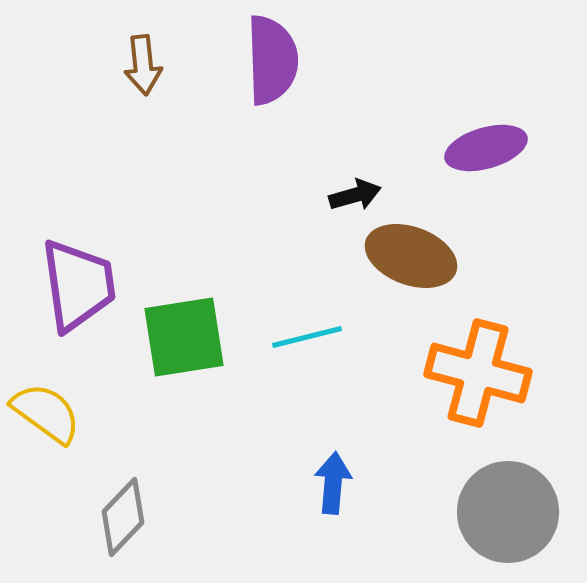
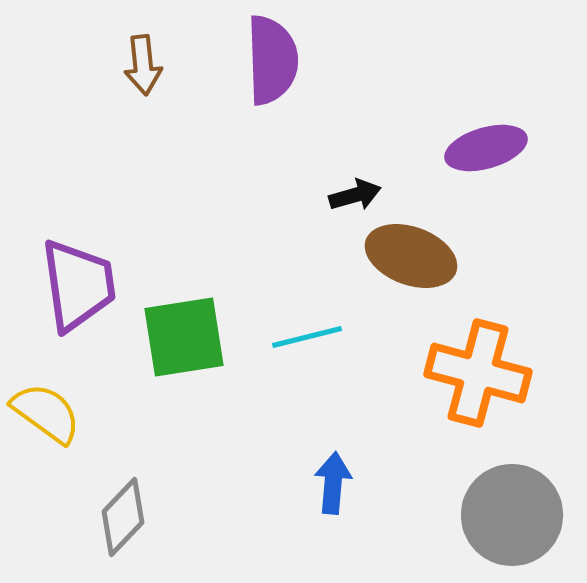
gray circle: moved 4 px right, 3 px down
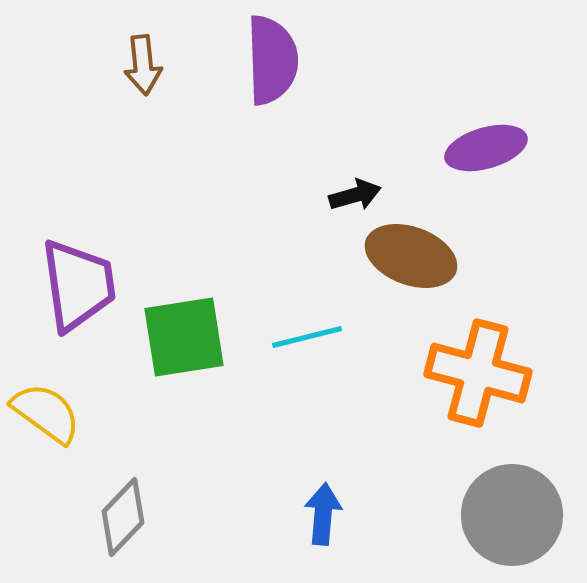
blue arrow: moved 10 px left, 31 px down
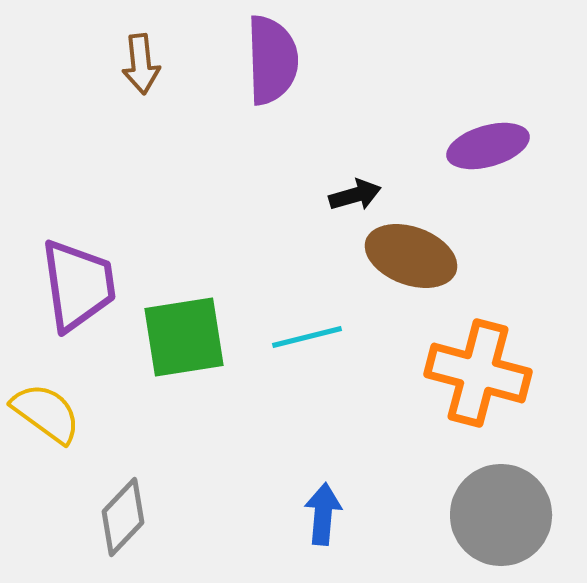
brown arrow: moved 2 px left, 1 px up
purple ellipse: moved 2 px right, 2 px up
gray circle: moved 11 px left
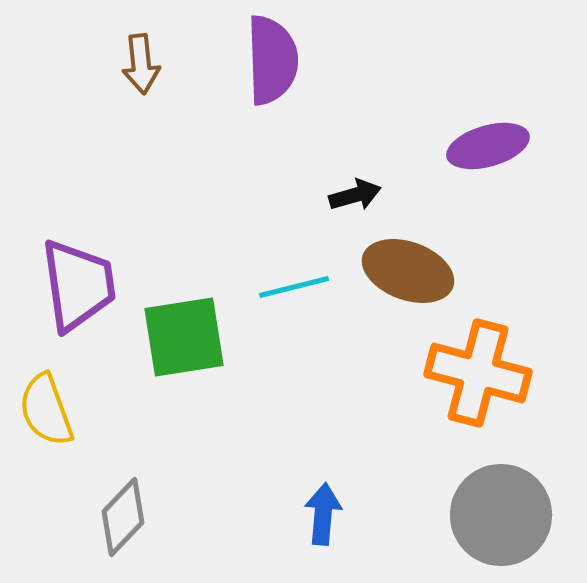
brown ellipse: moved 3 px left, 15 px down
cyan line: moved 13 px left, 50 px up
yellow semicircle: moved 3 px up; rotated 146 degrees counterclockwise
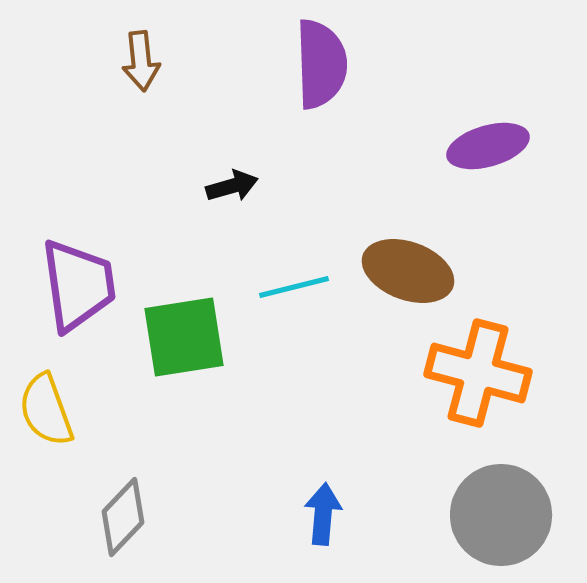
purple semicircle: moved 49 px right, 4 px down
brown arrow: moved 3 px up
black arrow: moved 123 px left, 9 px up
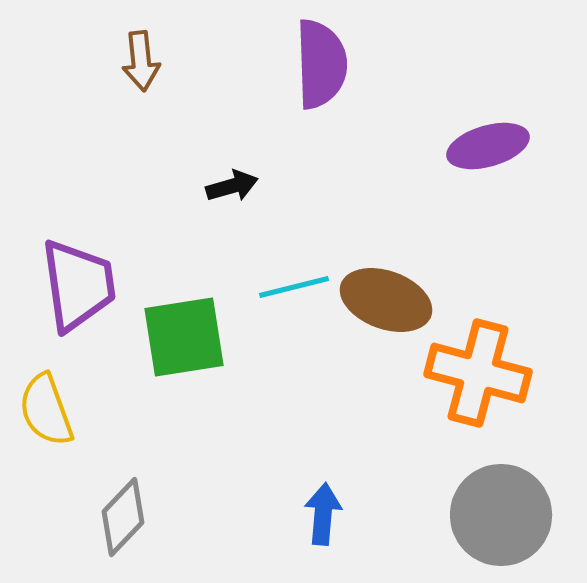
brown ellipse: moved 22 px left, 29 px down
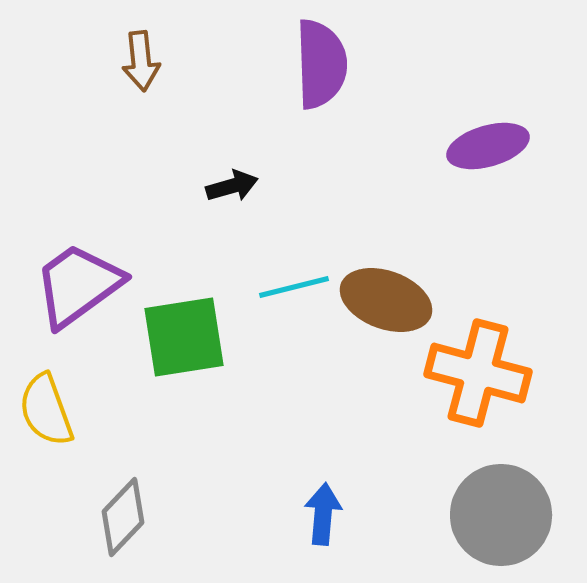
purple trapezoid: rotated 118 degrees counterclockwise
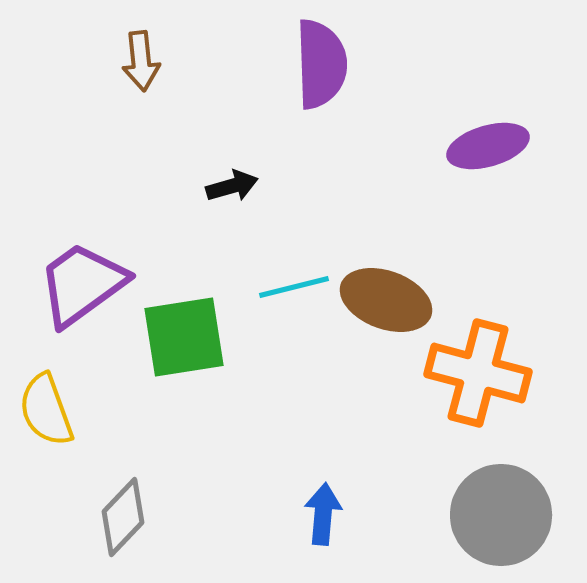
purple trapezoid: moved 4 px right, 1 px up
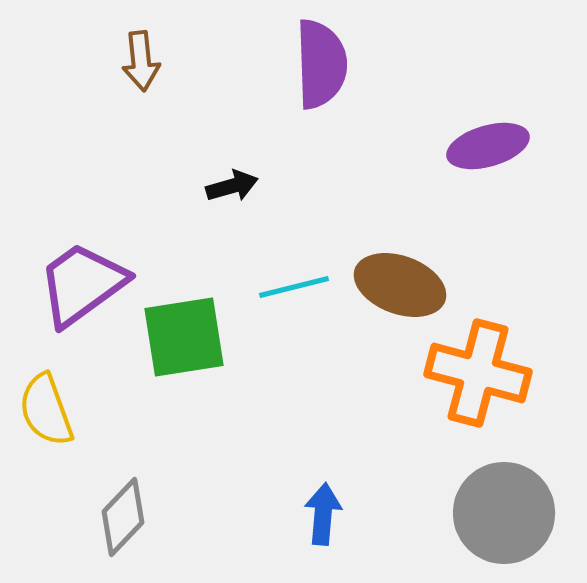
brown ellipse: moved 14 px right, 15 px up
gray circle: moved 3 px right, 2 px up
